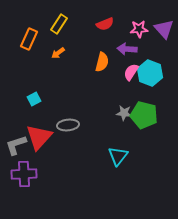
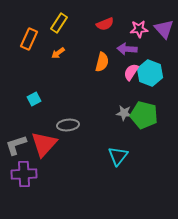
yellow rectangle: moved 1 px up
red triangle: moved 5 px right, 7 px down
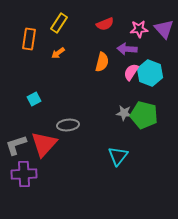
orange rectangle: rotated 15 degrees counterclockwise
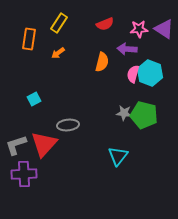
purple triangle: rotated 15 degrees counterclockwise
pink semicircle: moved 2 px right, 2 px down; rotated 18 degrees counterclockwise
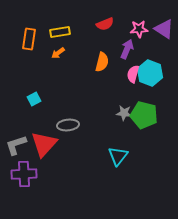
yellow rectangle: moved 1 px right, 9 px down; rotated 48 degrees clockwise
purple arrow: rotated 108 degrees clockwise
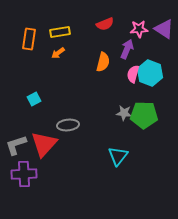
orange semicircle: moved 1 px right
green pentagon: rotated 12 degrees counterclockwise
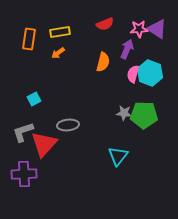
purple triangle: moved 7 px left
gray L-shape: moved 7 px right, 13 px up
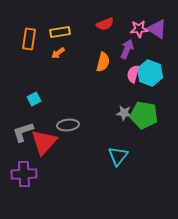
green pentagon: rotated 8 degrees clockwise
red triangle: moved 2 px up
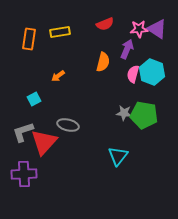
orange arrow: moved 23 px down
cyan hexagon: moved 2 px right, 1 px up
gray ellipse: rotated 20 degrees clockwise
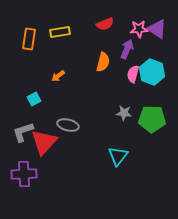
green pentagon: moved 8 px right, 4 px down; rotated 8 degrees counterclockwise
